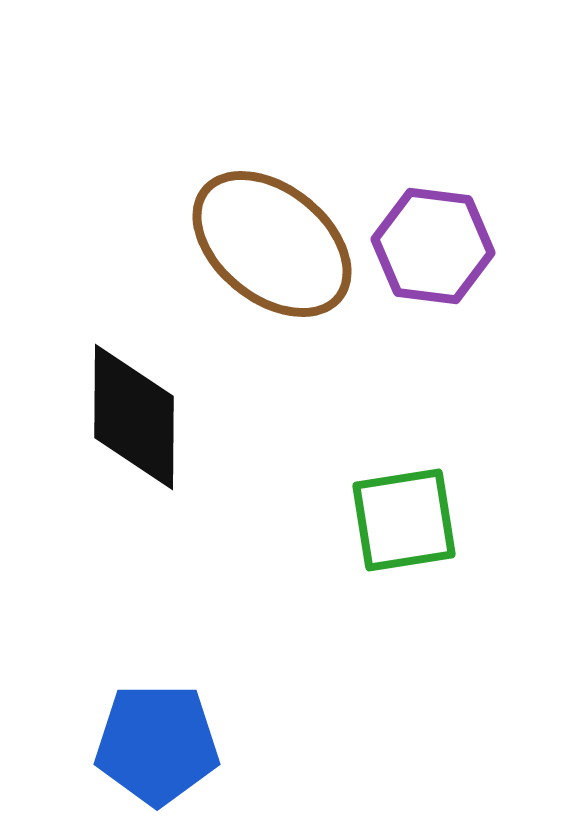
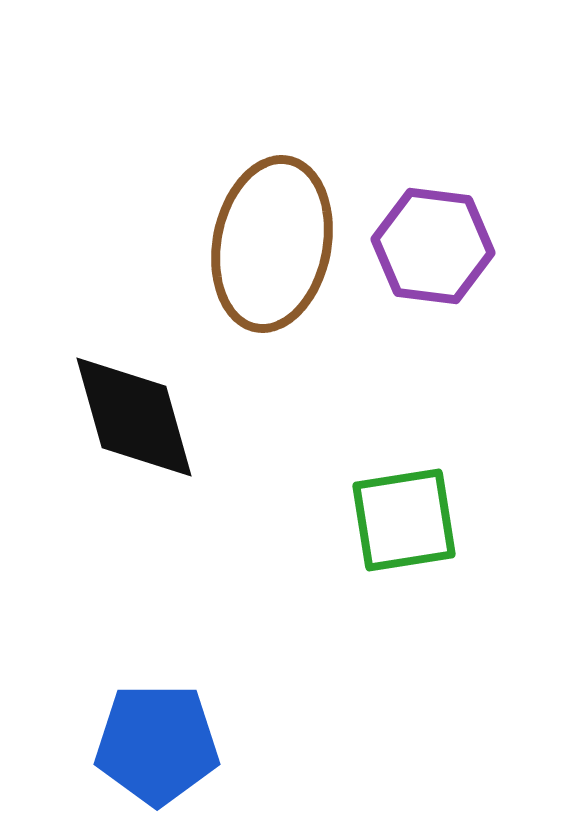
brown ellipse: rotated 62 degrees clockwise
black diamond: rotated 16 degrees counterclockwise
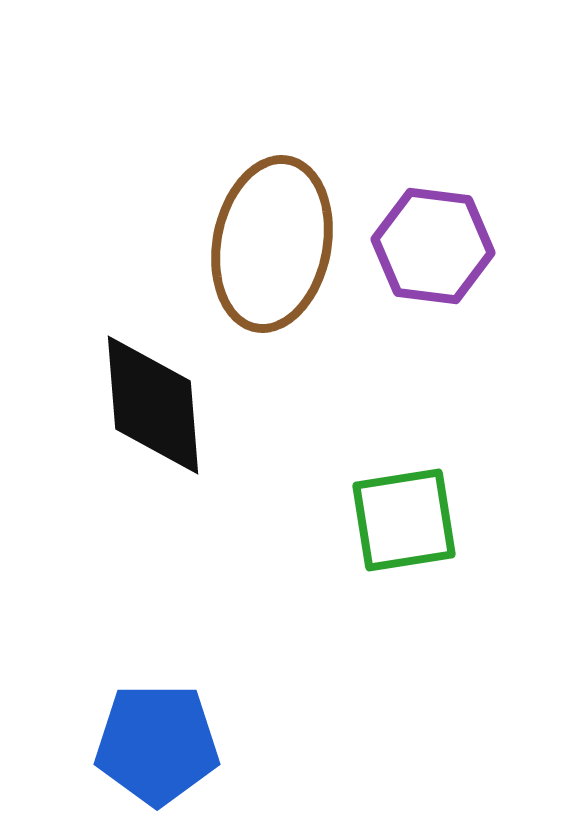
black diamond: moved 19 px right, 12 px up; rotated 11 degrees clockwise
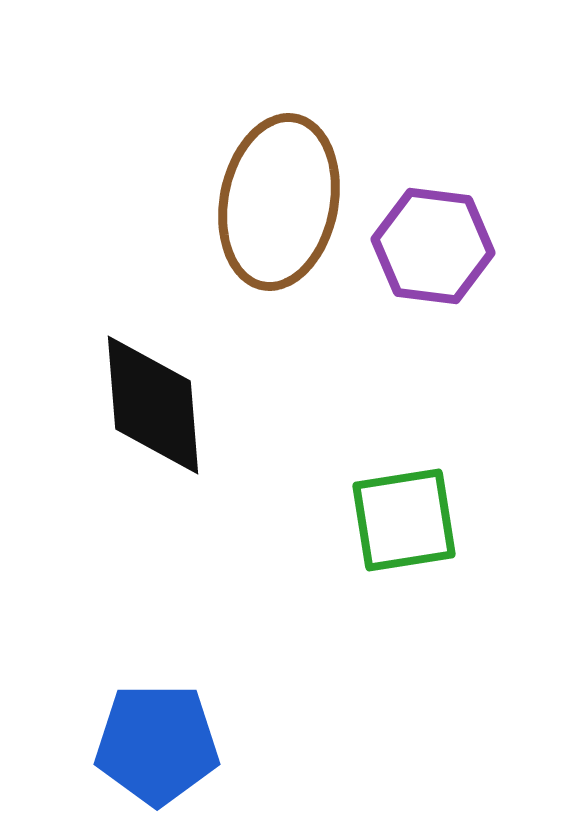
brown ellipse: moved 7 px right, 42 px up
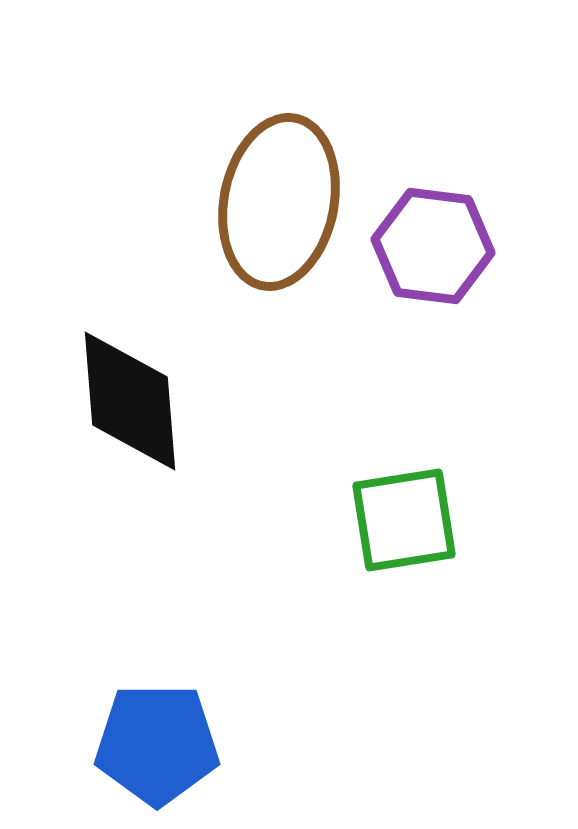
black diamond: moved 23 px left, 4 px up
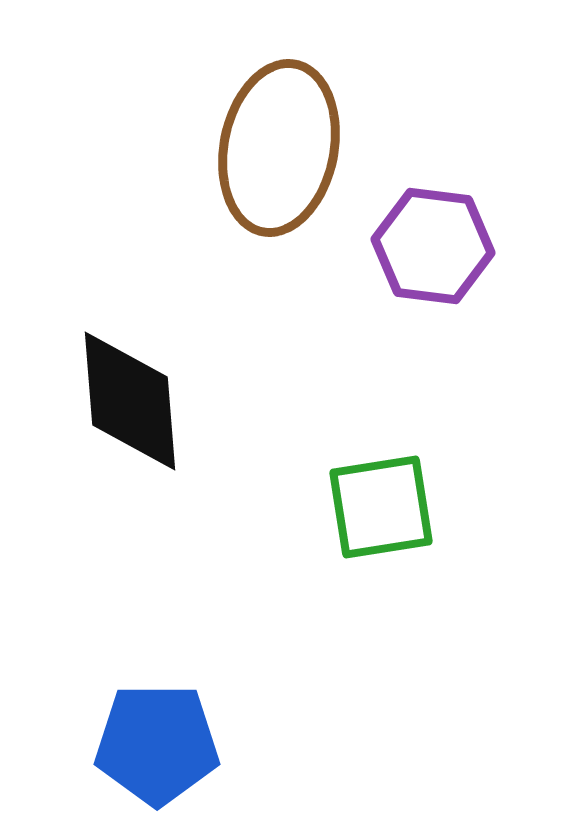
brown ellipse: moved 54 px up
green square: moved 23 px left, 13 px up
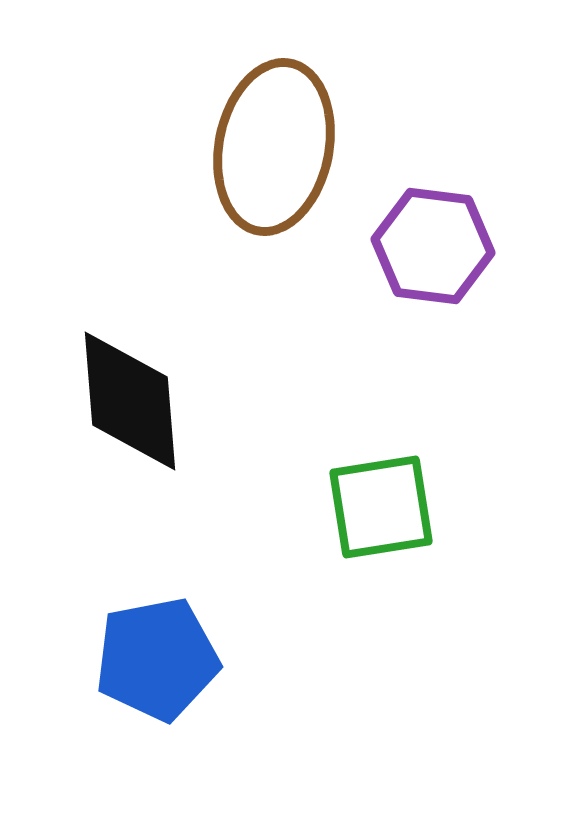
brown ellipse: moved 5 px left, 1 px up
blue pentagon: moved 85 px up; rotated 11 degrees counterclockwise
